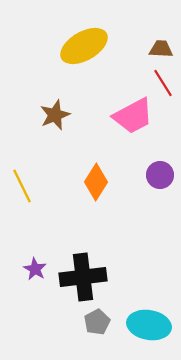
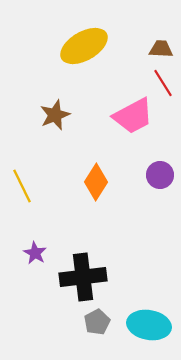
purple star: moved 16 px up
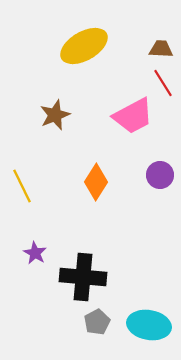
black cross: rotated 12 degrees clockwise
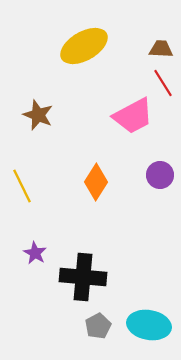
brown star: moved 17 px left; rotated 28 degrees counterclockwise
gray pentagon: moved 1 px right, 4 px down
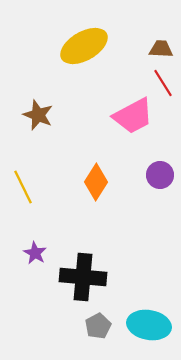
yellow line: moved 1 px right, 1 px down
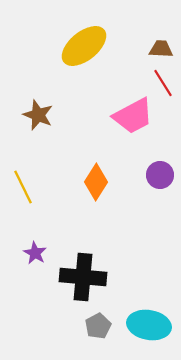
yellow ellipse: rotated 9 degrees counterclockwise
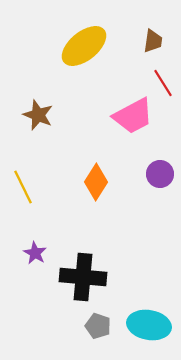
brown trapezoid: moved 8 px left, 8 px up; rotated 95 degrees clockwise
purple circle: moved 1 px up
gray pentagon: rotated 25 degrees counterclockwise
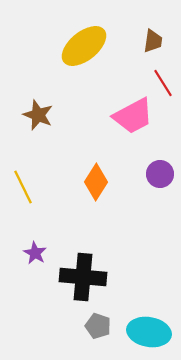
cyan ellipse: moved 7 px down
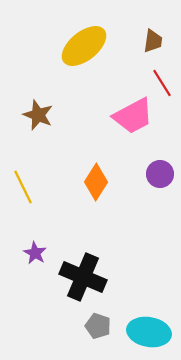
red line: moved 1 px left
black cross: rotated 18 degrees clockwise
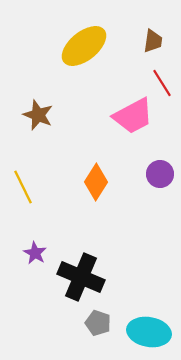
black cross: moved 2 px left
gray pentagon: moved 3 px up
